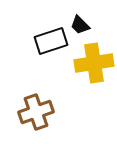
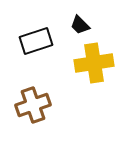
black rectangle: moved 15 px left
brown cross: moved 3 px left, 7 px up
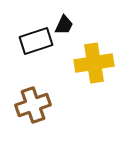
black trapezoid: moved 16 px left; rotated 110 degrees counterclockwise
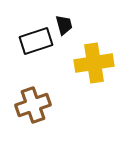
black trapezoid: rotated 40 degrees counterclockwise
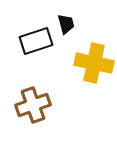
black trapezoid: moved 2 px right, 1 px up
yellow cross: rotated 21 degrees clockwise
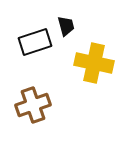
black trapezoid: moved 2 px down
black rectangle: moved 1 px left, 1 px down
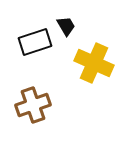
black trapezoid: rotated 15 degrees counterclockwise
yellow cross: rotated 12 degrees clockwise
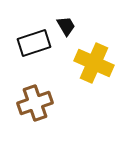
black rectangle: moved 1 px left, 1 px down
brown cross: moved 2 px right, 2 px up
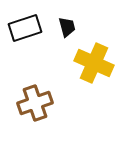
black trapezoid: moved 1 px right, 1 px down; rotated 15 degrees clockwise
black rectangle: moved 9 px left, 15 px up
